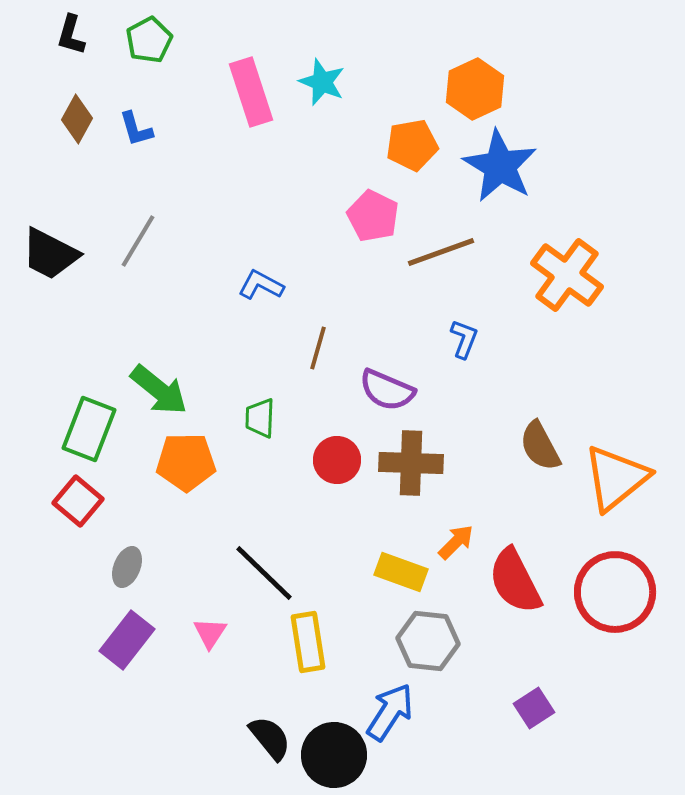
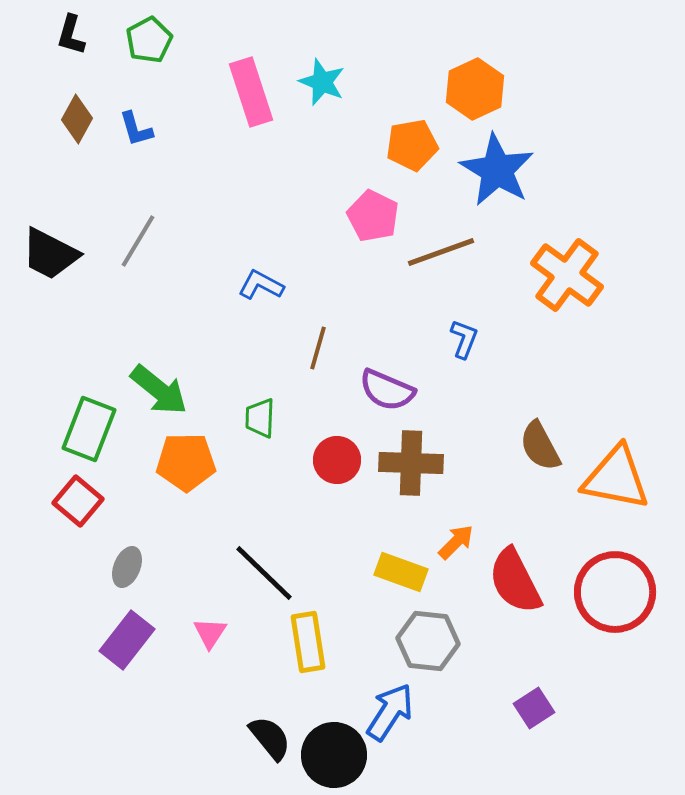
blue star at (500, 166): moved 3 px left, 4 px down
orange triangle at (616, 478): rotated 50 degrees clockwise
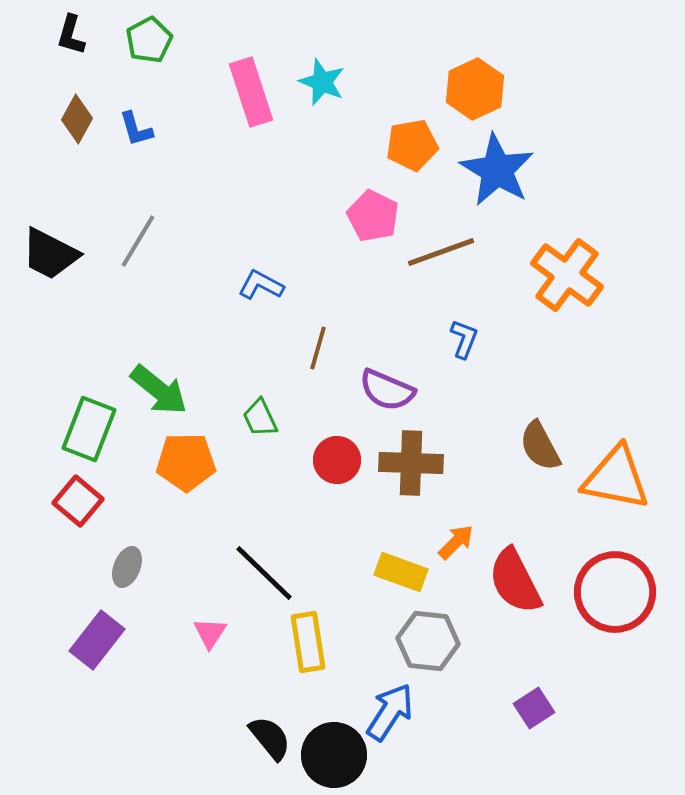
green trapezoid at (260, 418): rotated 27 degrees counterclockwise
purple rectangle at (127, 640): moved 30 px left
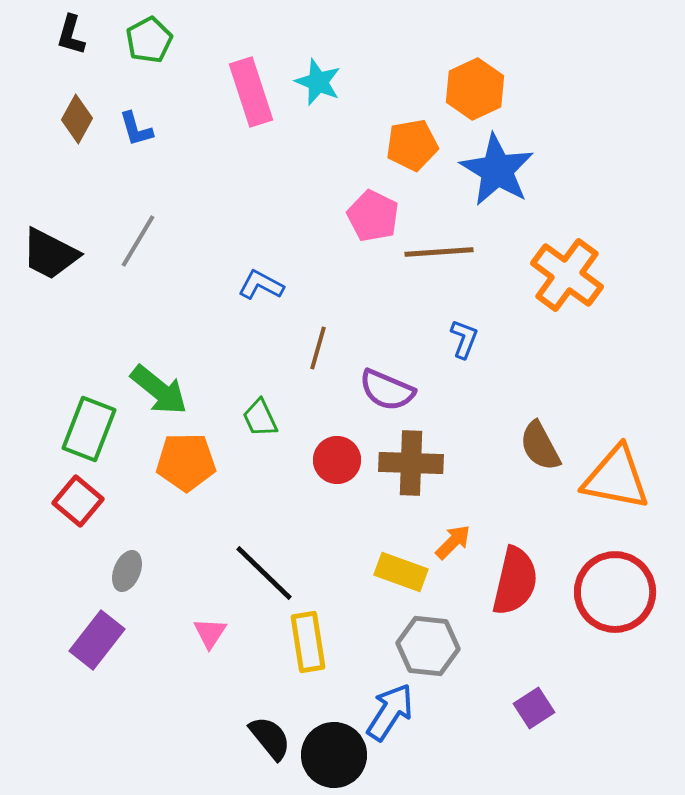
cyan star at (322, 82): moved 4 px left
brown line at (441, 252): moved 2 px left; rotated 16 degrees clockwise
orange arrow at (456, 542): moved 3 px left
gray ellipse at (127, 567): moved 4 px down
red semicircle at (515, 581): rotated 140 degrees counterclockwise
gray hexagon at (428, 641): moved 5 px down
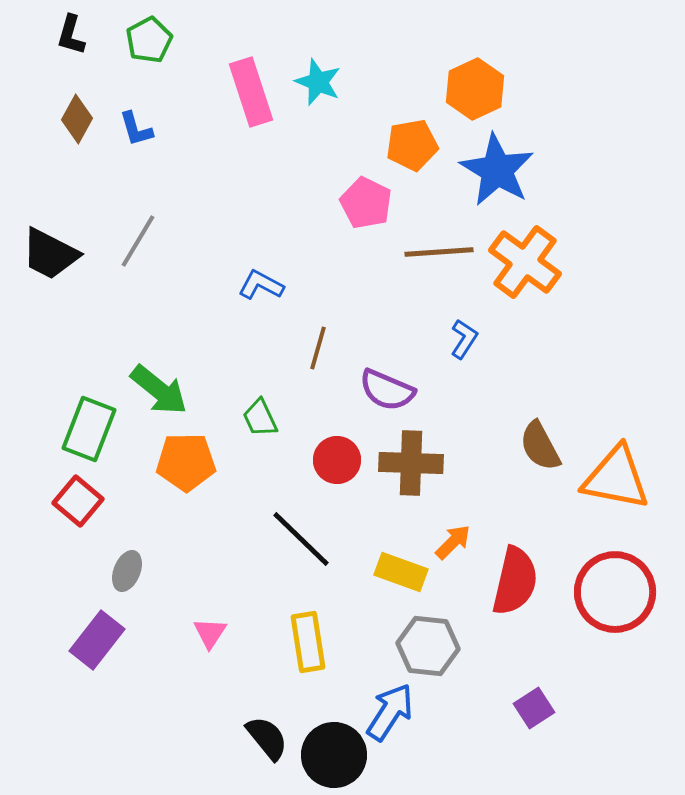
pink pentagon at (373, 216): moved 7 px left, 13 px up
orange cross at (567, 275): moved 42 px left, 13 px up
blue L-shape at (464, 339): rotated 12 degrees clockwise
black line at (264, 573): moved 37 px right, 34 px up
black semicircle at (270, 738): moved 3 px left
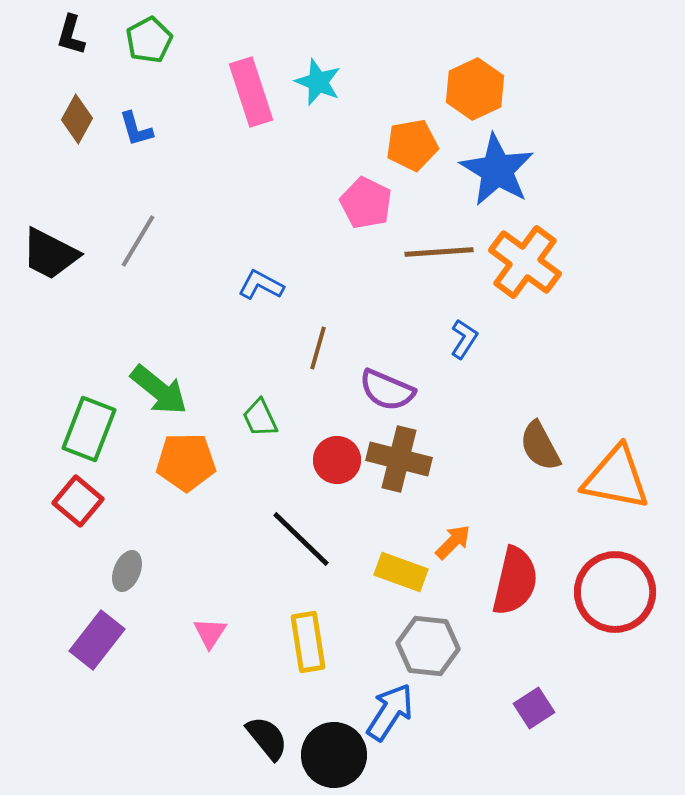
brown cross at (411, 463): moved 12 px left, 4 px up; rotated 12 degrees clockwise
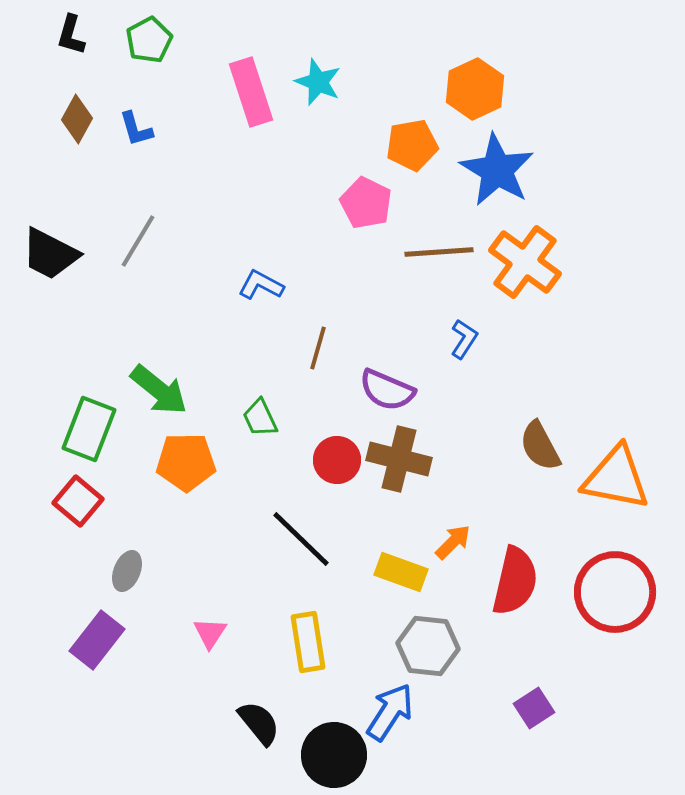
black semicircle at (267, 738): moved 8 px left, 15 px up
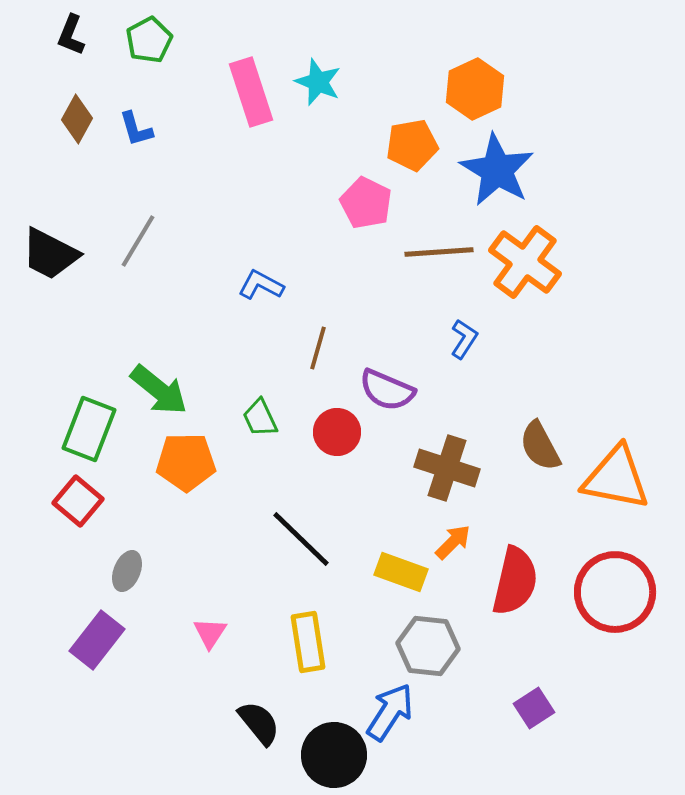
black L-shape at (71, 35): rotated 6 degrees clockwise
brown cross at (399, 459): moved 48 px right, 9 px down; rotated 4 degrees clockwise
red circle at (337, 460): moved 28 px up
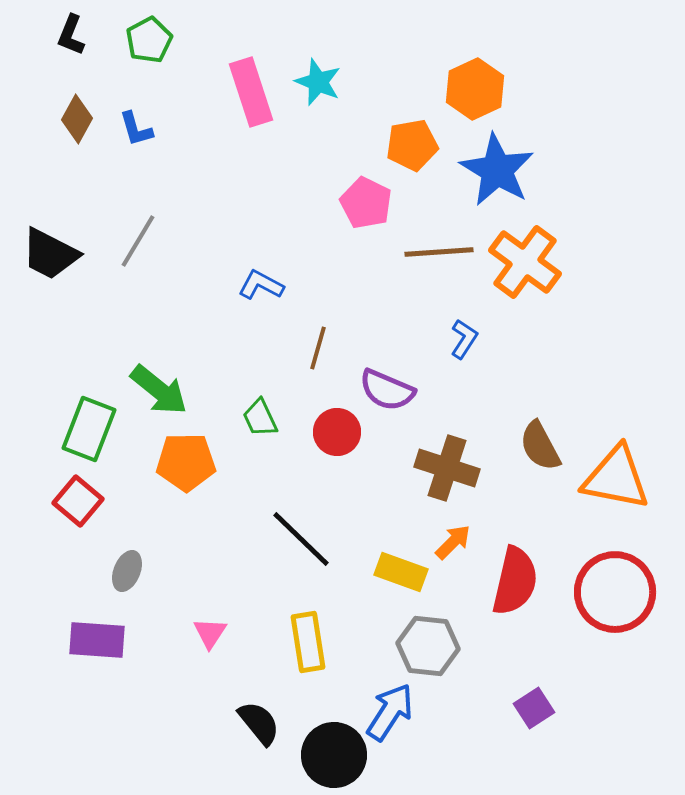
purple rectangle at (97, 640): rotated 56 degrees clockwise
